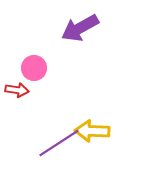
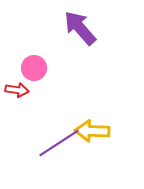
purple arrow: rotated 78 degrees clockwise
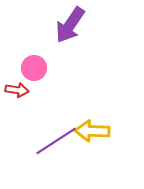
purple arrow: moved 10 px left, 3 px up; rotated 105 degrees counterclockwise
purple line: moved 3 px left, 2 px up
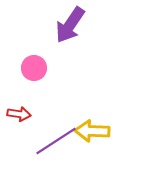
red arrow: moved 2 px right, 24 px down
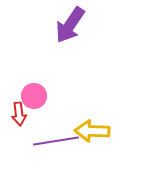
pink circle: moved 28 px down
red arrow: rotated 75 degrees clockwise
purple line: rotated 24 degrees clockwise
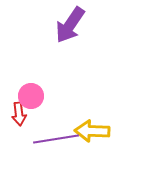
pink circle: moved 3 px left
purple line: moved 2 px up
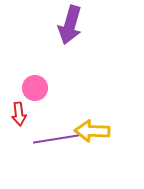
purple arrow: rotated 18 degrees counterclockwise
pink circle: moved 4 px right, 8 px up
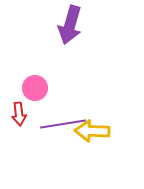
purple line: moved 7 px right, 15 px up
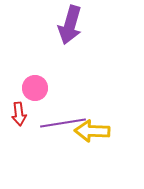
purple line: moved 1 px up
